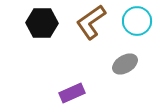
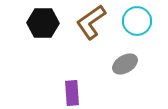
black hexagon: moved 1 px right
purple rectangle: rotated 70 degrees counterclockwise
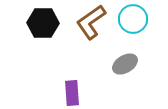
cyan circle: moved 4 px left, 2 px up
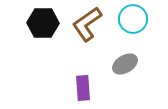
brown L-shape: moved 4 px left, 2 px down
purple rectangle: moved 11 px right, 5 px up
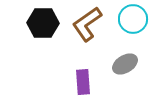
purple rectangle: moved 6 px up
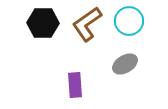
cyan circle: moved 4 px left, 2 px down
purple rectangle: moved 8 px left, 3 px down
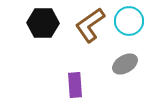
brown L-shape: moved 3 px right, 1 px down
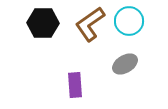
brown L-shape: moved 1 px up
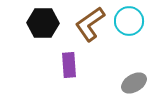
gray ellipse: moved 9 px right, 19 px down
purple rectangle: moved 6 px left, 20 px up
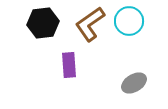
black hexagon: rotated 8 degrees counterclockwise
